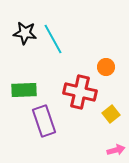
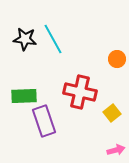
black star: moved 6 px down
orange circle: moved 11 px right, 8 px up
green rectangle: moved 6 px down
yellow square: moved 1 px right, 1 px up
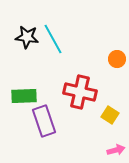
black star: moved 2 px right, 2 px up
yellow square: moved 2 px left, 2 px down; rotated 18 degrees counterclockwise
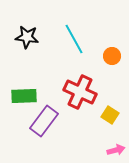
cyan line: moved 21 px right
orange circle: moved 5 px left, 3 px up
red cross: rotated 12 degrees clockwise
purple rectangle: rotated 56 degrees clockwise
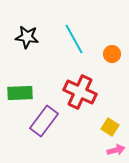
orange circle: moved 2 px up
green rectangle: moved 4 px left, 3 px up
yellow square: moved 12 px down
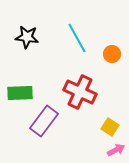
cyan line: moved 3 px right, 1 px up
pink arrow: rotated 12 degrees counterclockwise
